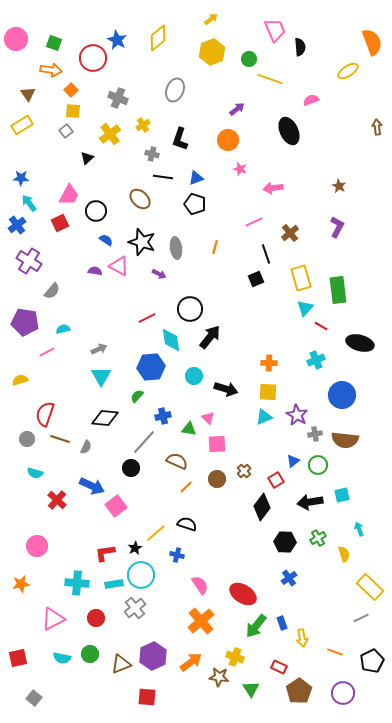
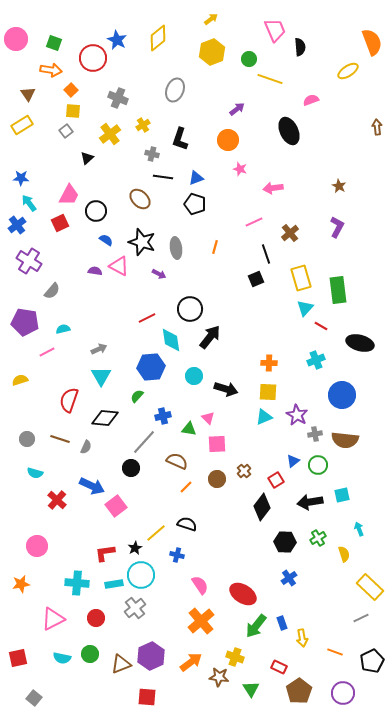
red semicircle at (45, 414): moved 24 px right, 14 px up
purple hexagon at (153, 656): moved 2 px left
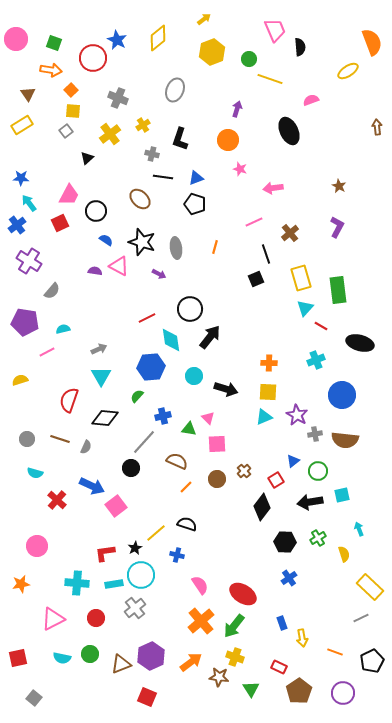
yellow arrow at (211, 19): moved 7 px left
purple arrow at (237, 109): rotated 35 degrees counterclockwise
green circle at (318, 465): moved 6 px down
green arrow at (256, 626): moved 22 px left
red square at (147, 697): rotated 18 degrees clockwise
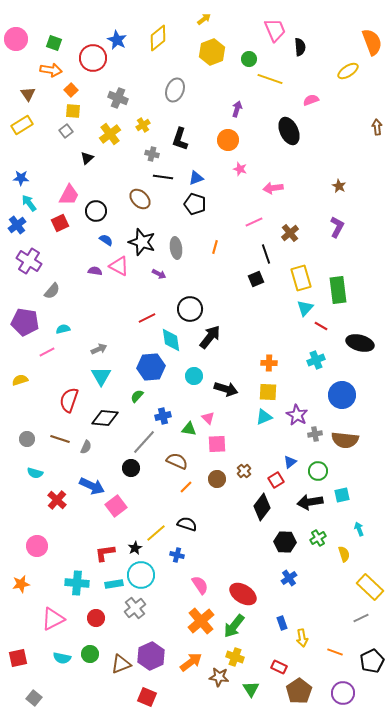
blue triangle at (293, 461): moved 3 px left, 1 px down
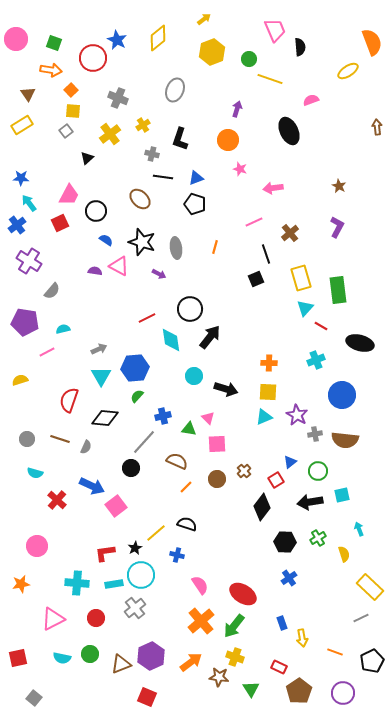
blue hexagon at (151, 367): moved 16 px left, 1 px down
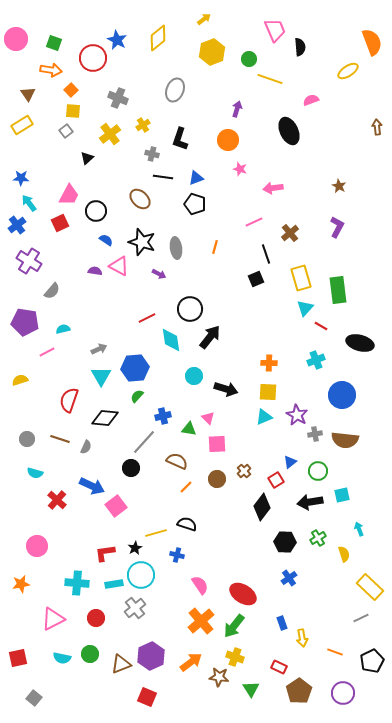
yellow line at (156, 533): rotated 25 degrees clockwise
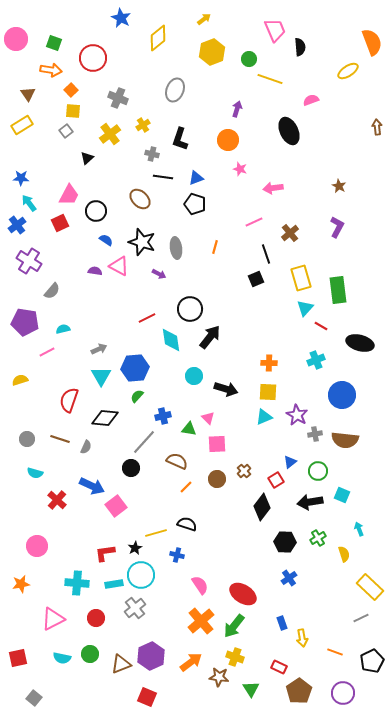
blue star at (117, 40): moved 4 px right, 22 px up
cyan square at (342, 495): rotated 35 degrees clockwise
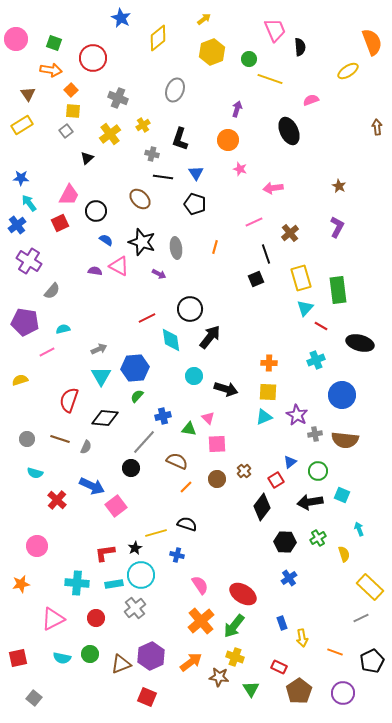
blue triangle at (196, 178): moved 5 px up; rotated 42 degrees counterclockwise
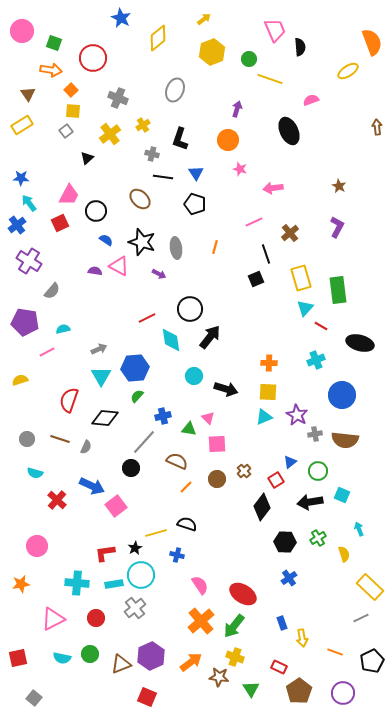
pink circle at (16, 39): moved 6 px right, 8 px up
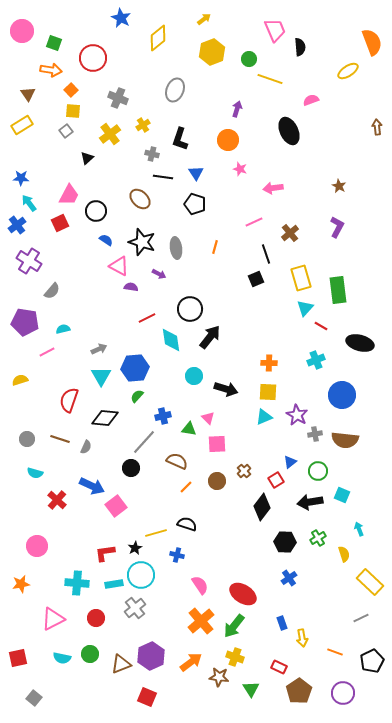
purple semicircle at (95, 271): moved 36 px right, 16 px down
brown circle at (217, 479): moved 2 px down
yellow rectangle at (370, 587): moved 5 px up
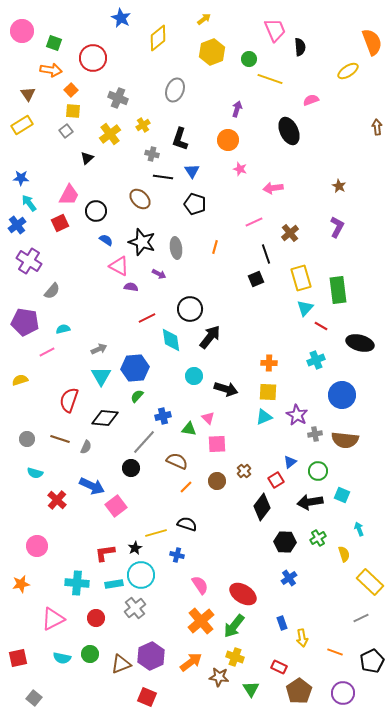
blue triangle at (196, 173): moved 4 px left, 2 px up
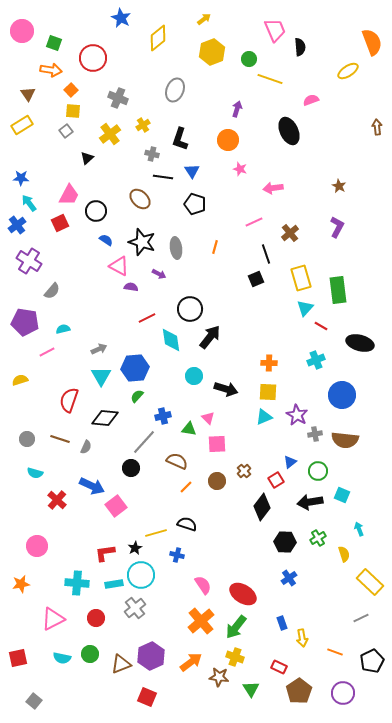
pink semicircle at (200, 585): moved 3 px right
green arrow at (234, 626): moved 2 px right, 1 px down
gray square at (34, 698): moved 3 px down
